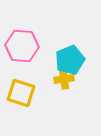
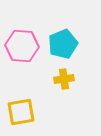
cyan pentagon: moved 7 px left, 16 px up
yellow square: moved 19 px down; rotated 28 degrees counterclockwise
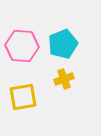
yellow cross: rotated 12 degrees counterclockwise
yellow square: moved 2 px right, 15 px up
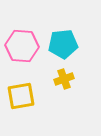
cyan pentagon: rotated 16 degrees clockwise
yellow square: moved 2 px left, 1 px up
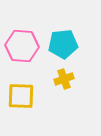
yellow square: rotated 12 degrees clockwise
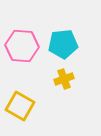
yellow square: moved 1 px left, 10 px down; rotated 28 degrees clockwise
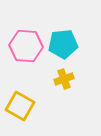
pink hexagon: moved 4 px right
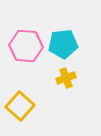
yellow cross: moved 2 px right, 1 px up
yellow square: rotated 12 degrees clockwise
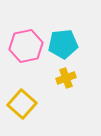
pink hexagon: rotated 16 degrees counterclockwise
yellow square: moved 2 px right, 2 px up
